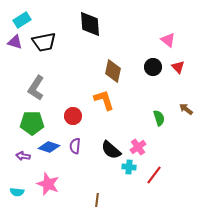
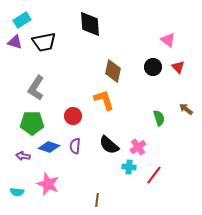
black semicircle: moved 2 px left, 5 px up
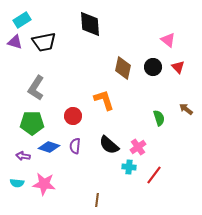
brown diamond: moved 10 px right, 3 px up
pink star: moved 4 px left; rotated 15 degrees counterclockwise
cyan semicircle: moved 9 px up
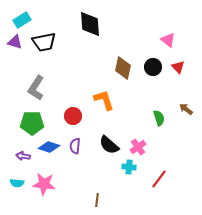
red line: moved 5 px right, 4 px down
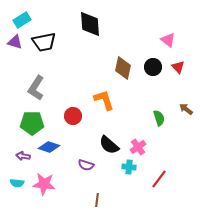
purple semicircle: moved 11 px right, 19 px down; rotated 77 degrees counterclockwise
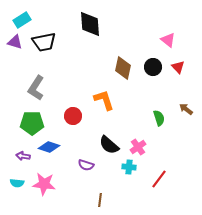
brown line: moved 3 px right
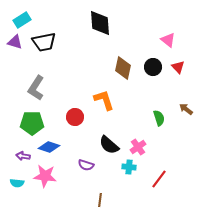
black diamond: moved 10 px right, 1 px up
red circle: moved 2 px right, 1 px down
pink star: moved 1 px right, 8 px up
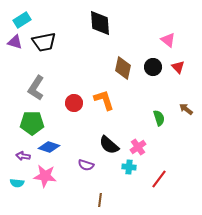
red circle: moved 1 px left, 14 px up
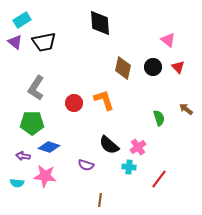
purple triangle: rotated 21 degrees clockwise
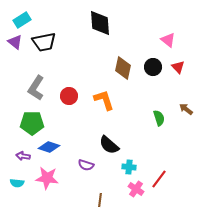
red circle: moved 5 px left, 7 px up
pink cross: moved 2 px left, 42 px down; rotated 21 degrees counterclockwise
pink star: moved 2 px right, 2 px down
